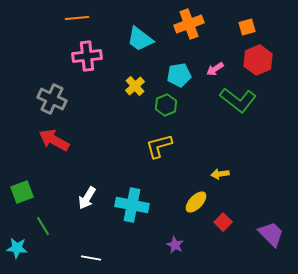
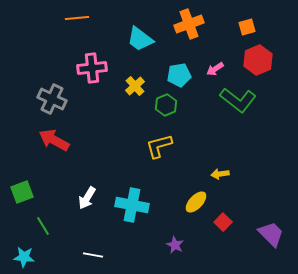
pink cross: moved 5 px right, 12 px down
cyan star: moved 7 px right, 9 px down
white line: moved 2 px right, 3 px up
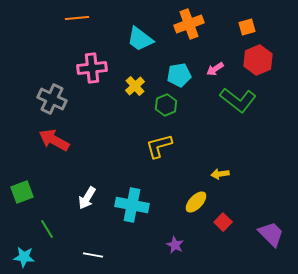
green line: moved 4 px right, 3 px down
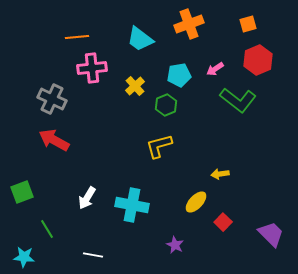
orange line: moved 19 px down
orange square: moved 1 px right, 3 px up
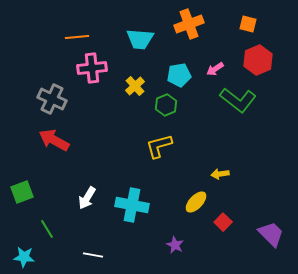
orange square: rotated 30 degrees clockwise
cyan trapezoid: rotated 32 degrees counterclockwise
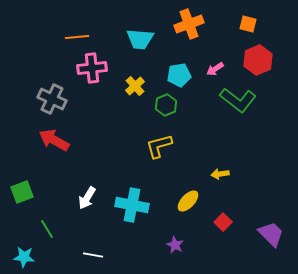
yellow ellipse: moved 8 px left, 1 px up
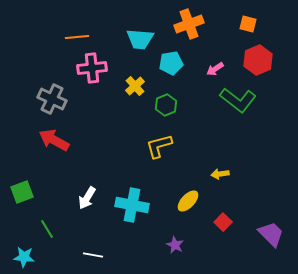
cyan pentagon: moved 8 px left, 12 px up
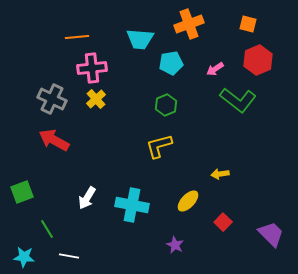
yellow cross: moved 39 px left, 13 px down
white line: moved 24 px left, 1 px down
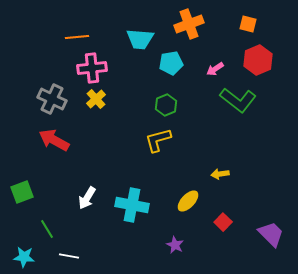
yellow L-shape: moved 1 px left, 6 px up
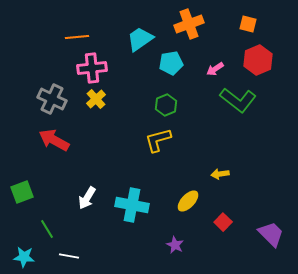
cyan trapezoid: rotated 140 degrees clockwise
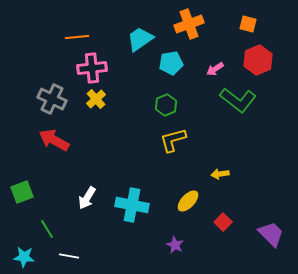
yellow L-shape: moved 15 px right
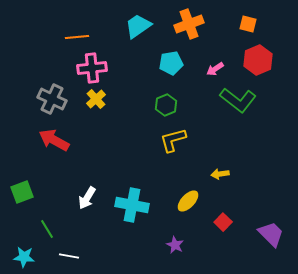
cyan trapezoid: moved 2 px left, 13 px up
